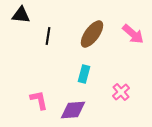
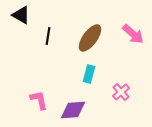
black triangle: rotated 24 degrees clockwise
brown ellipse: moved 2 px left, 4 px down
cyan rectangle: moved 5 px right
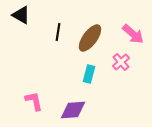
black line: moved 10 px right, 4 px up
pink cross: moved 30 px up
pink L-shape: moved 5 px left, 1 px down
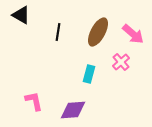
brown ellipse: moved 8 px right, 6 px up; rotated 8 degrees counterclockwise
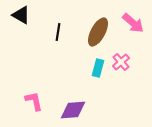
pink arrow: moved 11 px up
cyan rectangle: moved 9 px right, 6 px up
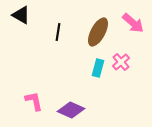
purple diamond: moved 2 px left; rotated 28 degrees clockwise
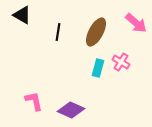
black triangle: moved 1 px right
pink arrow: moved 3 px right
brown ellipse: moved 2 px left
pink cross: rotated 18 degrees counterclockwise
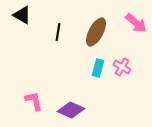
pink cross: moved 1 px right, 5 px down
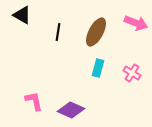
pink arrow: rotated 20 degrees counterclockwise
pink cross: moved 10 px right, 6 px down
